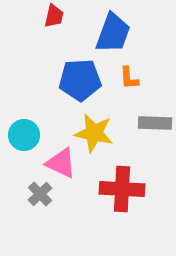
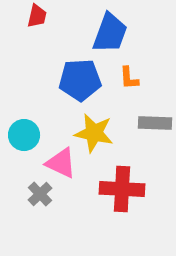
red trapezoid: moved 17 px left
blue trapezoid: moved 3 px left
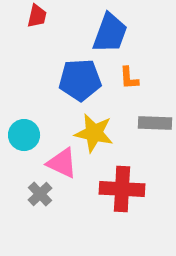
pink triangle: moved 1 px right
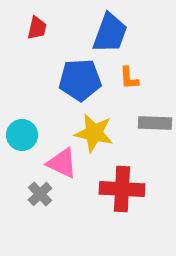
red trapezoid: moved 12 px down
cyan circle: moved 2 px left
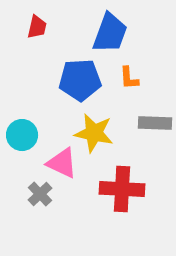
red trapezoid: moved 1 px up
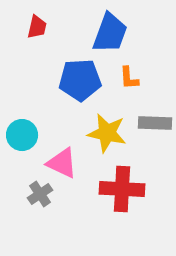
yellow star: moved 13 px right
gray cross: rotated 10 degrees clockwise
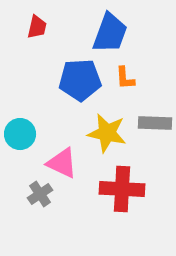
orange L-shape: moved 4 px left
cyan circle: moved 2 px left, 1 px up
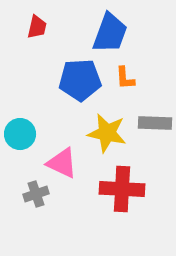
gray cross: moved 4 px left; rotated 15 degrees clockwise
